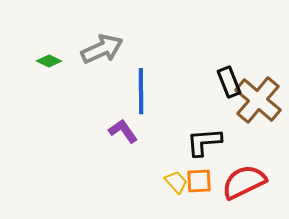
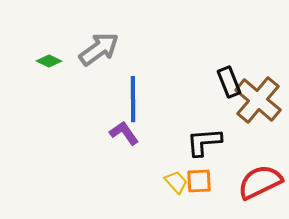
gray arrow: moved 3 px left; rotated 12 degrees counterclockwise
blue line: moved 8 px left, 8 px down
purple L-shape: moved 1 px right, 2 px down
red semicircle: moved 16 px right
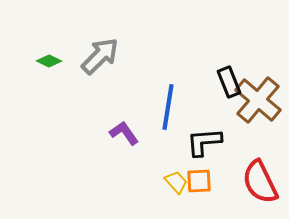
gray arrow: moved 1 px right, 7 px down; rotated 9 degrees counterclockwise
blue line: moved 35 px right, 8 px down; rotated 9 degrees clockwise
red semicircle: rotated 90 degrees counterclockwise
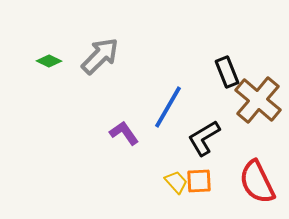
black rectangle: moved 2 px left, 10 px up
blue line: rotated 21 degrees clockwise
black L-shape: moved 4 px up; rotated 27 degrees counterclockwise
red semicircle: moved 3 px left
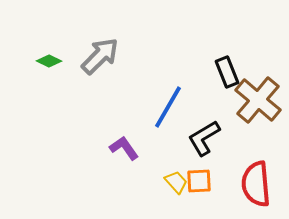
purple L-shape: moved 15 px down
red semicircle: moved 1 px left, 2 px down; rotated 21 degrees clockwise
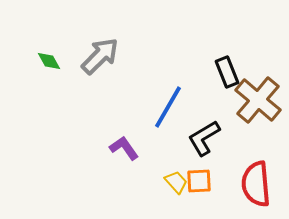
green diamond: rotated 35 degrees clockwise
